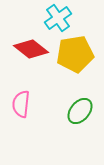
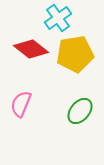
pink semicircle: rotated 16 degrees clockwise
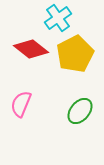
yellow pentagon: rotated 18 degrees counterclockwise
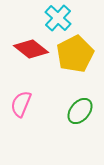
cyan cross: rotated 12 degrees counterclockwise
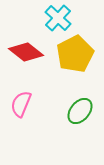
red diamond: moved 5 px left, 3 px down
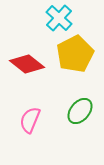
cyan cross: moved 1 px right
red diamond: moved 1 px right, 12 px down
pink semicircle: moved 9 px right, 16 px down
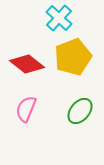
yellow pentagon: moved 2 px left, 3 px down; rotated 6 degrees clockwise
pink semicircle: moved 4 px left, 11 px up
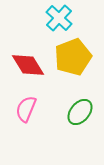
red diamond: moved 1 px right, 1 px down; rotated 20 degrees clockwise
green ellipse: moved 1 px down
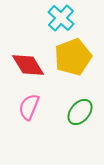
cyan cross: moved 2 px right
pink semicircle: moved 3 px right, 2 px up
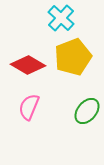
red diamond: rotated 28 degrees counterclockwise
green ellipse: moved 7 px right, 1 px up
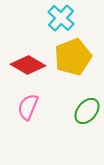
pink semicircle: moved 1 px left
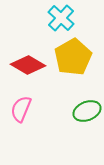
yellow pentagon: rotated 9 degrees counterclockwise
pink semicircle: moved 7 px left, 2 px down
green ellipse: rotated 28 degrees clockwise
